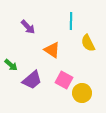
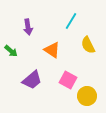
cyan line: rotated 30 degrees clockwise
purple arrow: rotated 35 degrees clockwise
yellow semicircle: moved 2 px down
green arrow: moved 14 px up
pink square: moved 4 px right
yellow circle: moved 5 px right, 3 px down
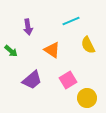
cyan line: rotated 36 degrees clockwise
pink square: rotated 30 degrees clockwise
yellow circle: moved 2 px down
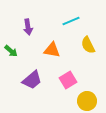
orange triangle: rotated 24 degrees counterclockwise
yellow circle: moved 3 px down
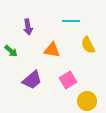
cyan line: rotated 24 degrees clockwise
